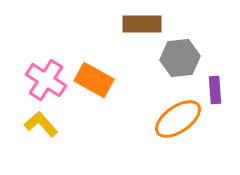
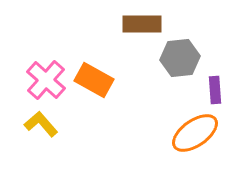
pink cross: rotated 9 degrees clockwise
orange ellipse: moved 17 px right, 14 px down
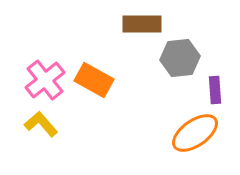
pink cross: moved 1 px left; rotated 9 degrees clockwise
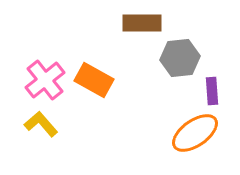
brown rectangle: moved 1 px up
purple rectangle: moved 3 px left, 1 px down
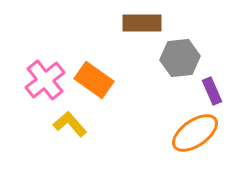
orange rectangle: rotated 6 degrees clockwise
purple rectangle: rotated 20 degrees counterclockwise
yellow L-shape: moved 29 px right
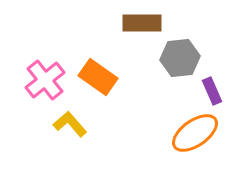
orange rectangle: moved 4 px right, 3 px up
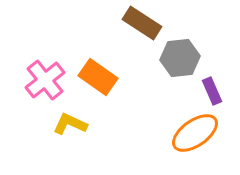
brown rectangle: rotated 33 degrees clockwise
yellow L-shape: rotated 24 degrees counterclockwise
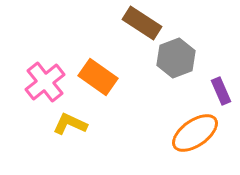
gray hexagon: moved 4 px left; rotated 15 degrees counterclockwise
pink cross: moved 2 px down
purple rectangle: moved 9 px right
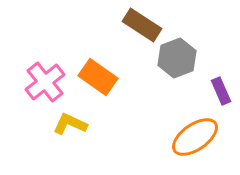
brown rectangle: moved 2 px down
gray hexagon: moved 1 px right
orange ellipse: moved 4 px down
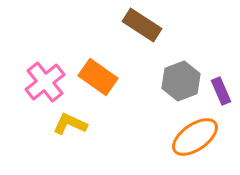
gray hexagon: moved 4 px right, 23 px down
